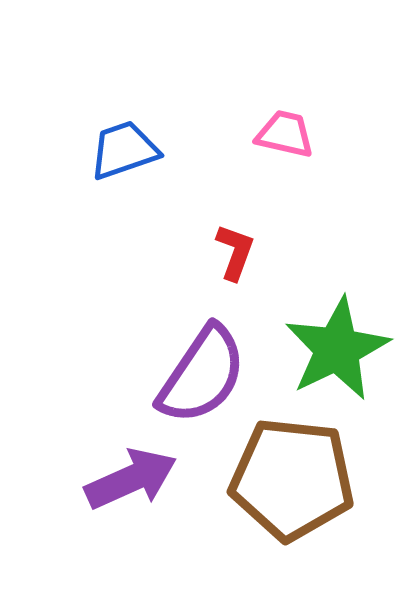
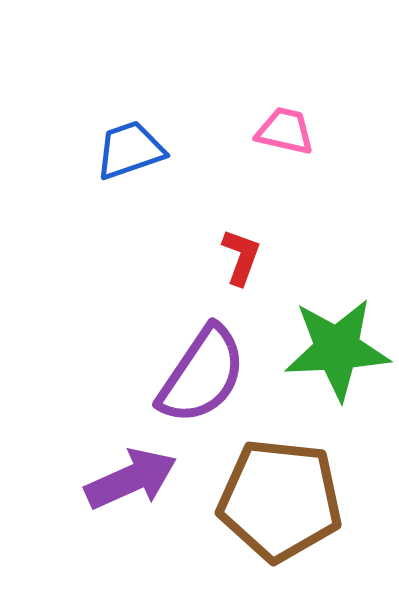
pink trapezoid: moved 3 px up
blue trapezoid: moved 6 px right
red L-shape: moved 6 px right, 5 px down
green star: rotated 23 degrees clockwise
brown pentagon: moved 12 px left, 21 px down
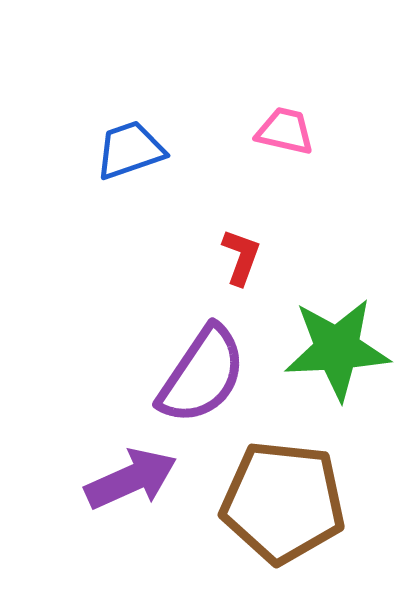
brown pentagon: moved 3 px right, 2 px down
